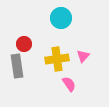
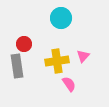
yellow cross: moved 2 px down
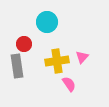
cyan circle: moved 14 px left, 4 px down
pink triangle: moved 1 px left, 1 px down
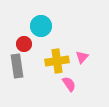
cyan circle: moved 6 px left, 4 px down
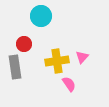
cyan circle: moved 10 px up
gray rectangle: moved 2 px left, 1 px down
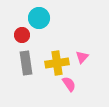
cyan circle: moved 2 px left, 2 px down
red circle: moved 2 px left, 9 px up
yellow cross: moved 2 px down
gray rectangle: moved 11 px right, 4 px up
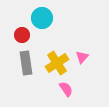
cyan circle: moved 3 px right
yellow cross: rotated 25 degrees counterclockwise
pink semicircle: moved 3 px left, 5 px down
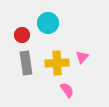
cyan circle: moved 6 px right, 5 px down
yellow cross: rotated 30 degrees clockwise
pink semicircle: moved 1 px right, 1 px down
